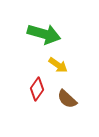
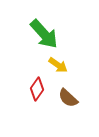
green arrow: rotated 32 degrees clockwise
brown semicircle: moved 1 px right, 1 px up
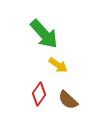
red diamond: moved 2 px right, 5 px down
brown semicircle: moved 2 px down
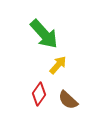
yellow arrow: rotated 84 degrees counterclockwise
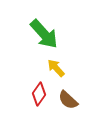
yellow arrow: moved 2 px left, 3 px down; rotated 84 degrees counterclockwise
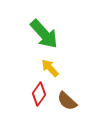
yellow arrow: moved 6 px left
brown semicircle: moved 1 px left, 1 px down
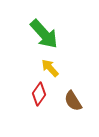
brown semicircle: moved 6 px right; rotated 15 degrees clockwise
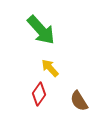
green arrow: moved 3 px left, 4 px up
brown semicircle: moved 6 px right
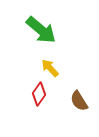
green arrow: rotated 8 degrees counterclockwise
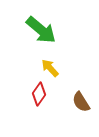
brown semicircle: moved 2 px right, 1 px down
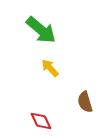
red diamond: moved 2 px right, 27 px down; rotated 60 degrees counterclockwise
brown semicircle: moved 4 px right; rotated 15 degrees clockwise
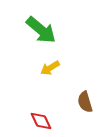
yellow arrow: rotated 78 degrees counterclockwise
